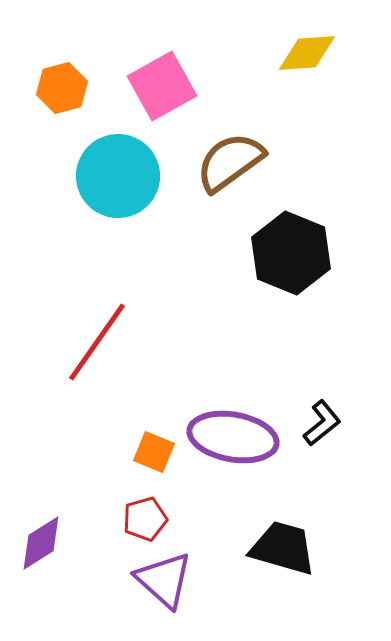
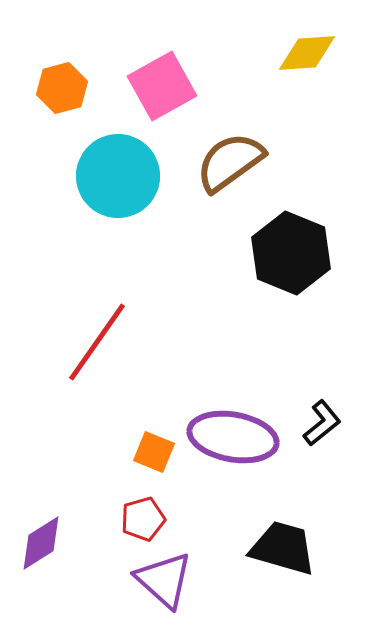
red pentagon: moved 2 px left
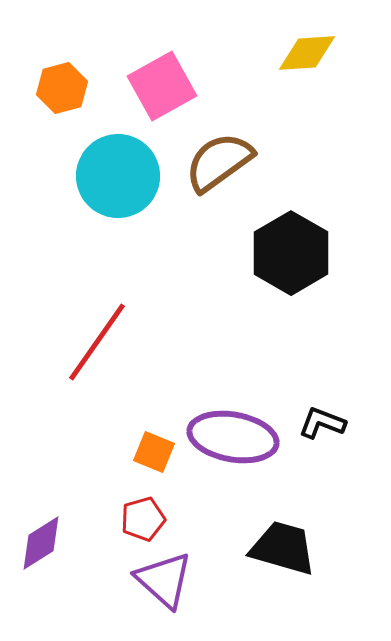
brown semicircle: moved 11 px left
black hexagon: rotated 8 degrees clockwise
black L-shape: rotated 120 degrees counterclockwise
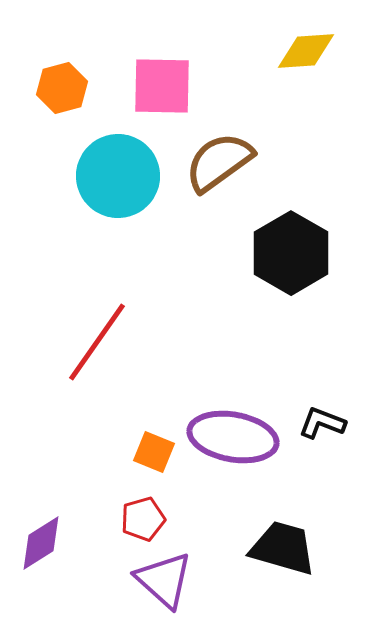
yellow diamond: moved 1 px left, 2 px up
pink square: rotated 30 degrees clockwise
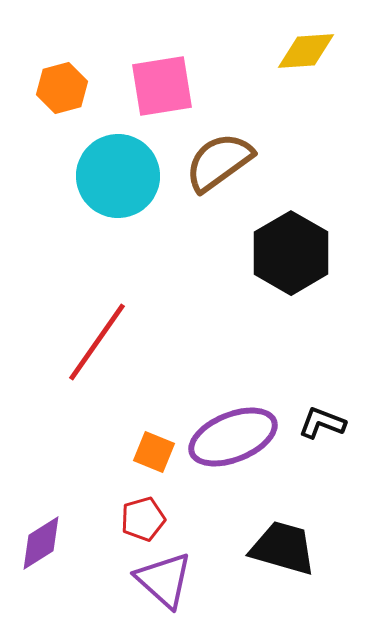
pink square: rotated 10 degrees counterclockwise
purple ellipse: rotated 32 degrees counterclockwise
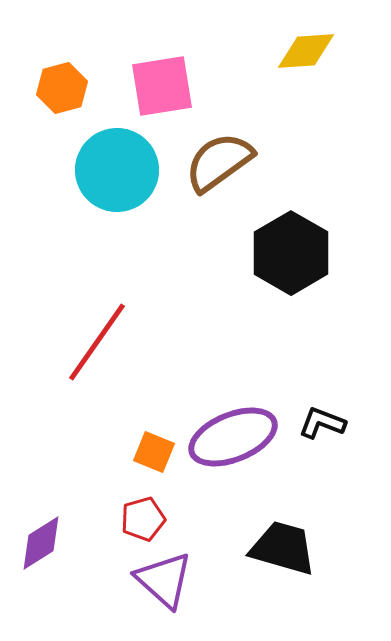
cyan circle: moved 1 px left, 6 px up
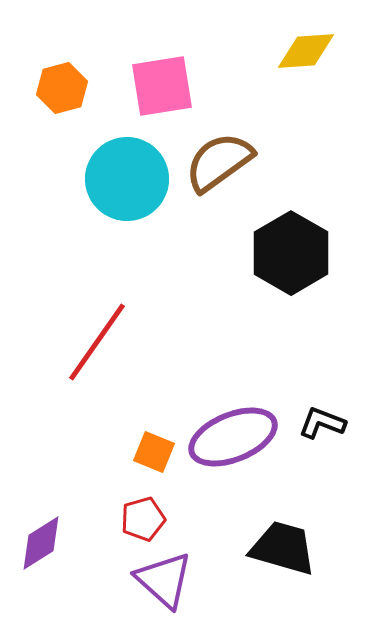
cyan circle: moved 10 px right, 9 px down
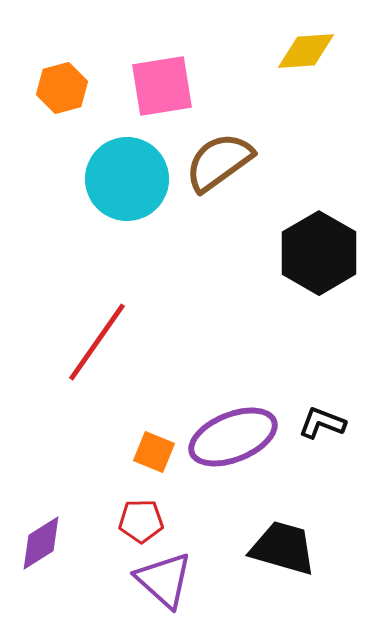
black hexagon: moved 28 px right
red pentagon: moved 2 px left, 2 px down; rotated 15 degrees clockwise
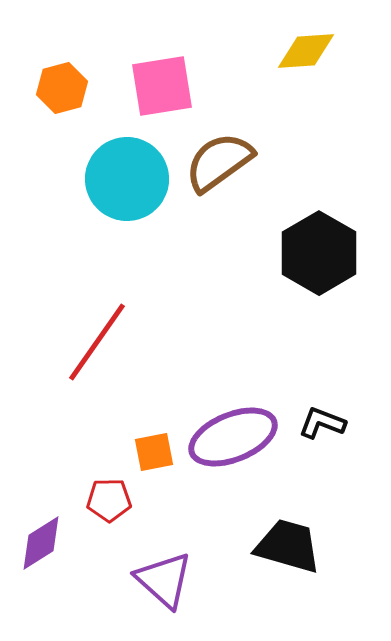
orange square: rotated 33 degrees counterclockwise
red pentagon: moved 32 px left, 21 px up
black trapezoid: moved 5 px right, 2 px up
